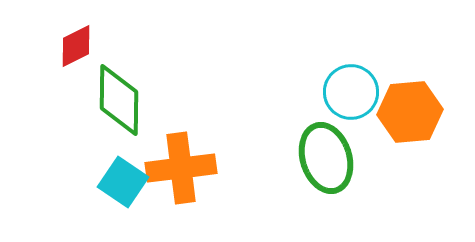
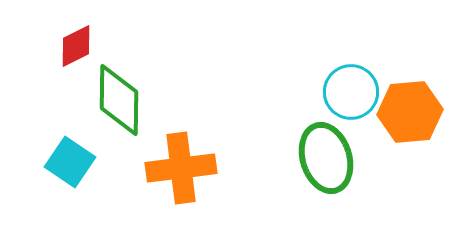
cyan square: moved 53 px left, 20 px up
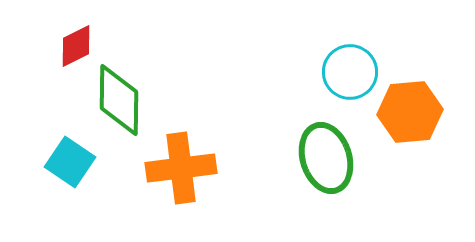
cyan circle: moved 1 px left, 20 px up
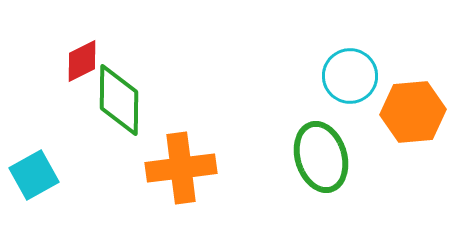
red diamond: moved 6 px right, 15 px down
cyan circle: moved 4 px down
orange hexagon: moved 3 px right
green ellipse: moved 5 px left, 1 px up
cyan square: moved 36 px left, 13 px down; rotated 27 degrees clockwise
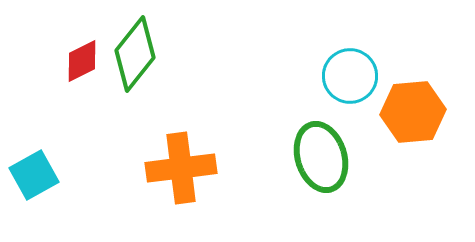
green diamond: moved 16 px right, 46 px up; rotated 38 degrees clockwise
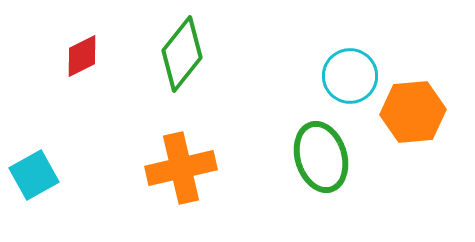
green diamond: moved 47 px right
red diamond: moved 5 px up
orange cross: rotated 6 degrees counterclockwise
